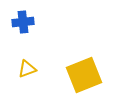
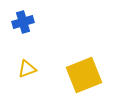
blue cross: rotated 10 degrees counterclockwise
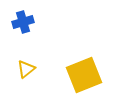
yellow triangle: moved 1 px left; rotated 18 degrees counterclockwise
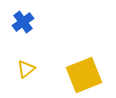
blue cross: rotated 20 degrees counterclockwise
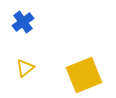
yellow triangle: moved 1 px left, 1 px up
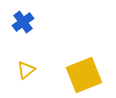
yellow triangle: moved 1 px right, 2 px down
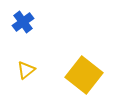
yellow square: rotated 30 degrees counterclockwise
